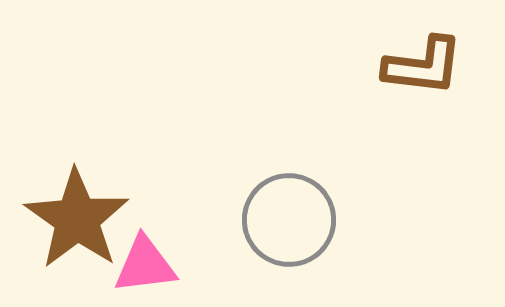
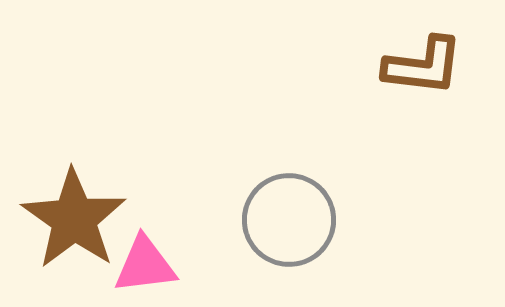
brown star: moved 3 px left
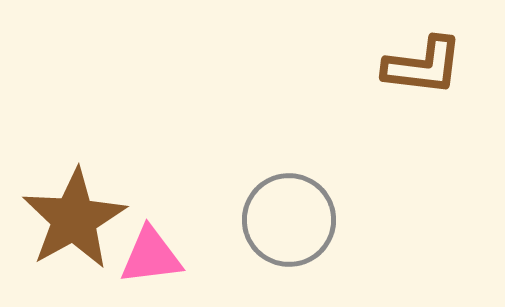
brown star: rotated 8 degrees clockwise
pink triangle: moved 6 px right, 9 px up
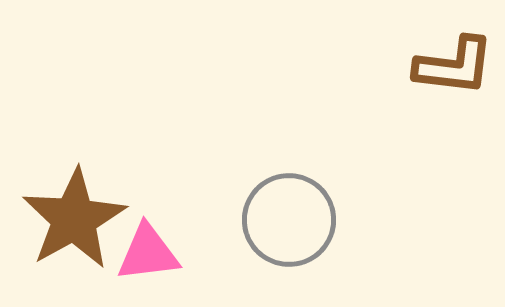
brown L-shape: moved 31 px right
pink triangle: moved 3 px left, 3 px up
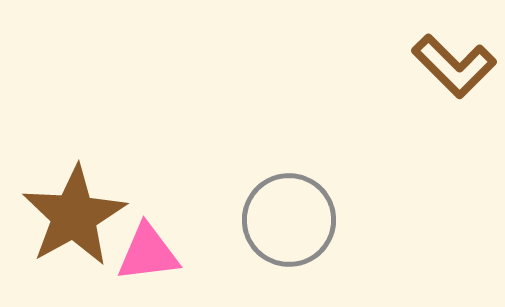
brown L-shape: rotated 38 degrees clockwise
brown star: moved 3 px up
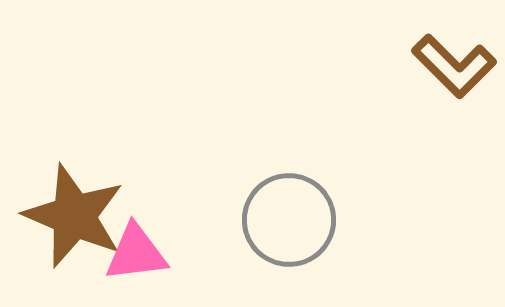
brown star: rotated 20 degrees counterclockwise
pink triangle: moved 12 px left
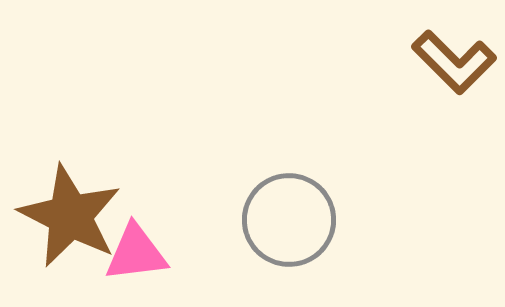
brown L-shape: moved 4 px up
brown star: moved 4 px left; rotated 4 degrees clockwise
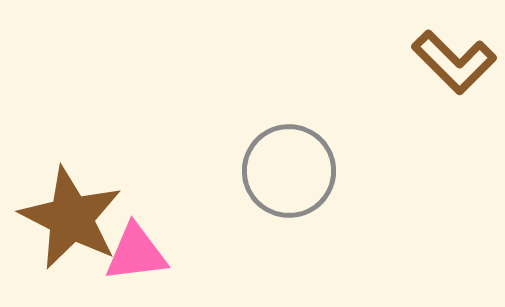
brown star: moved 1 px right, 2 px down
gray circle: moved 49 px up
